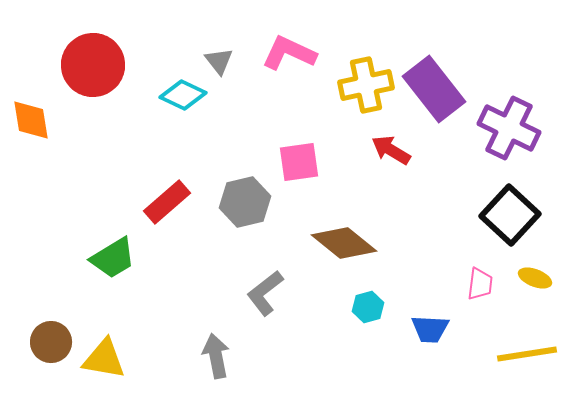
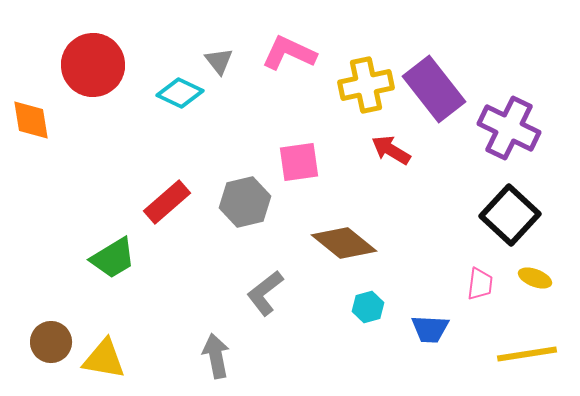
cyan diamond: moved 3 px left, 2 px up
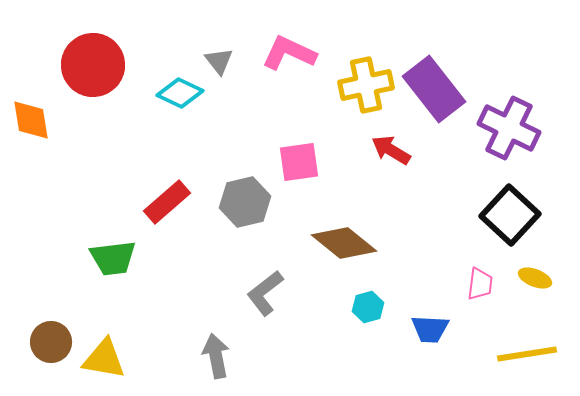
green trapezoid: rotated 24 degrees clockwise
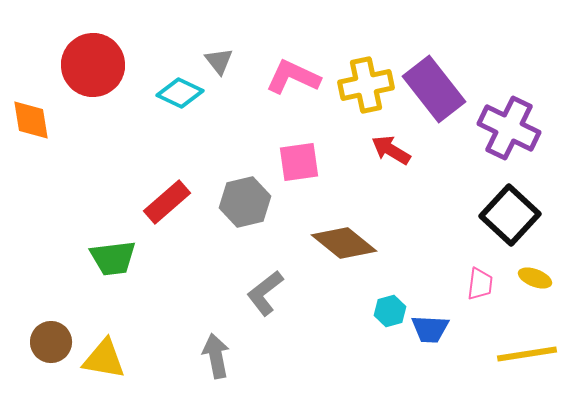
pink L-shape: moved 4 px right, 24 px down
cyan hexagon: moved 22 px right, 4 px down
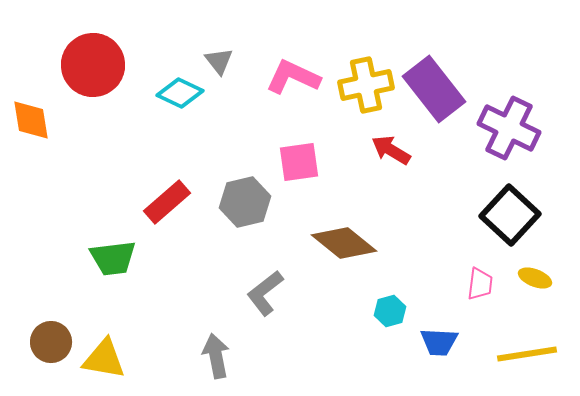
blue trapezoid: moved 9 px right, 13 px down
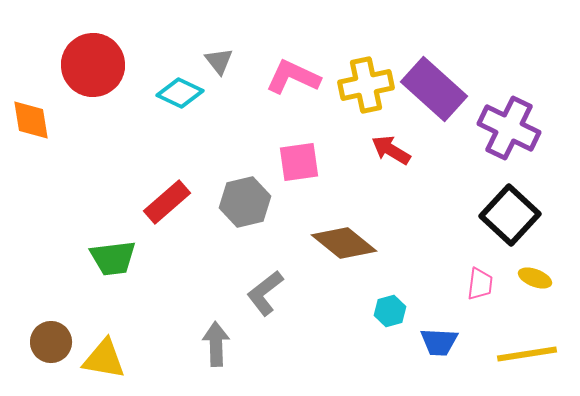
purple rectangle: rotated 10 degrees counterclockwise
gray arrow: moved 12 px up; rotated 9 degrees clockwise
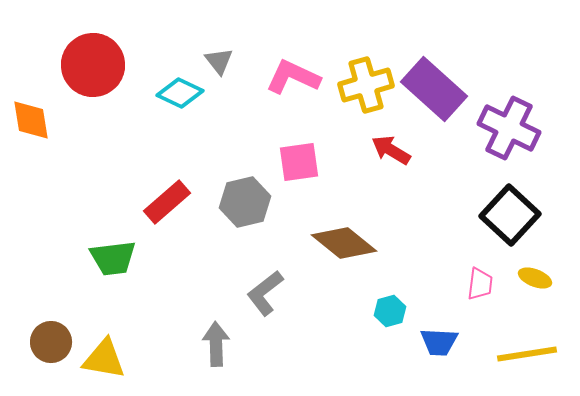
yellow cross: rotated 4 degrees counterclockwise
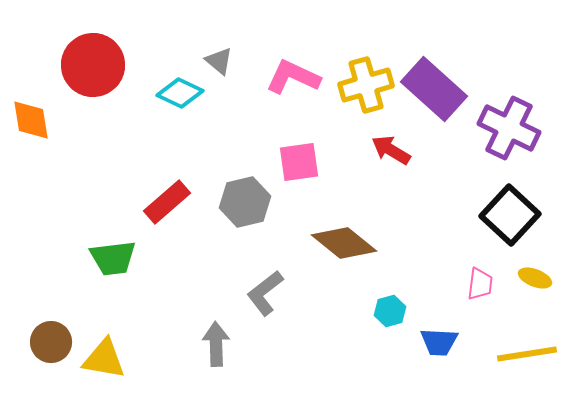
gray triangle: rotated 12 degrees counterclockwise
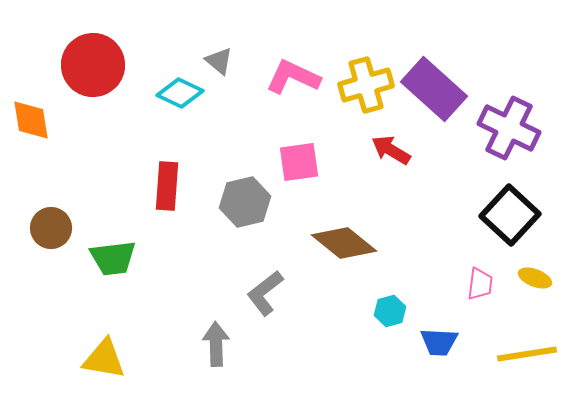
red rectangle: moved 16 px up; rotated 45 degrees counterclockwise
brown circle: moved 114 px up
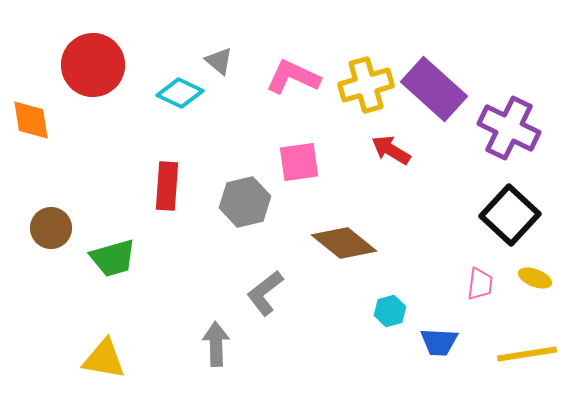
green trapezoid: rotated 9 degrees counterclockwise
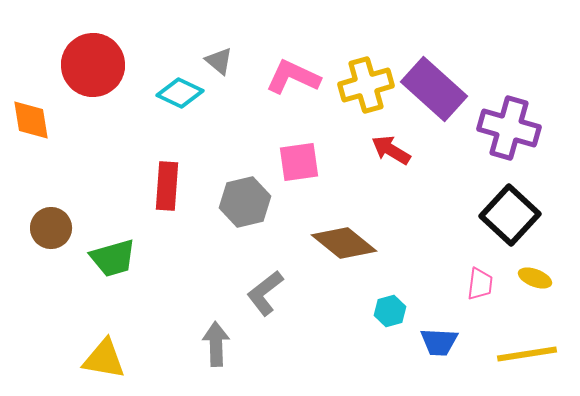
purple cross: rotated 10 degrees counterclockwise
